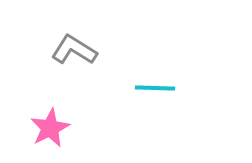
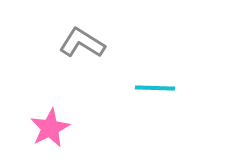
gray L-shape: moved 8 px right, 7 px up
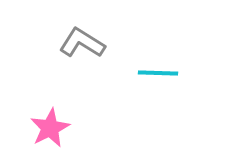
cyan line: moved 3 px right, 15 px up
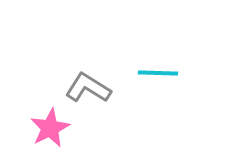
gray L-shape: moved 6 px right, 45 px down
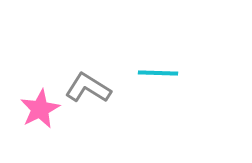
pink star: moved 10 px left, 19 px up
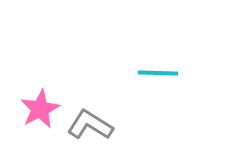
gray L-shape: moved 2 px right, 37 px down
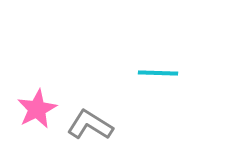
pink star: moved 3 px left
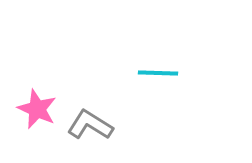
pink star: rotated 21 degrees counterclockwise
